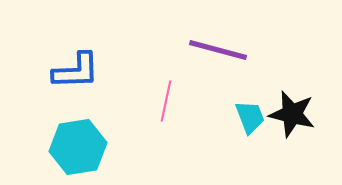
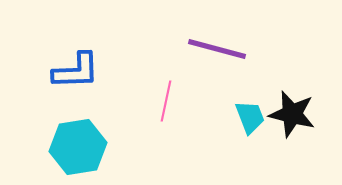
purple line: moved 1 px left, 1 px up
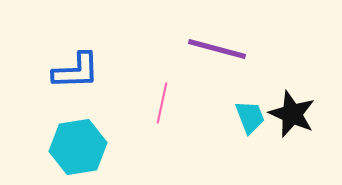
pink line: moved 4 px left, 2 px down
black star: rotated 9 degrees clockwise
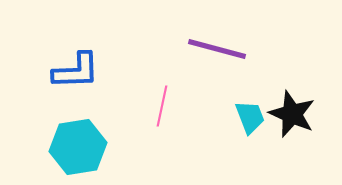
pink line: moved 3 px down
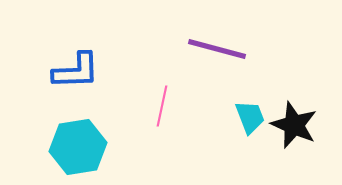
black star: moved 2 px right, 11 px down
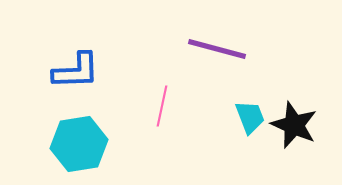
cyan hexagon: moved 1 px right, 3 px up
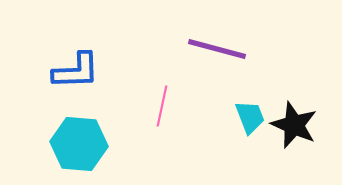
cyan hexagon: rotated 14 degrees clockwise
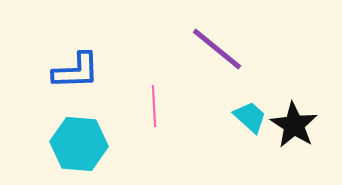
purple line: rotated 24 degrees clockwise
pink line: moved 8 px left; rotated 15 degrees counterclockwise
cyan trapezoid: rotated 27 degrees counterclockwise
black star: rotated 9 degrees clockwise
